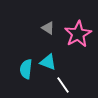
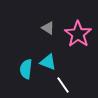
pink star: rotated 8 degrees counterclockwise
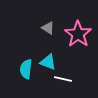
white line: moved 6 px up; rotated 42 degrees counterclockwise
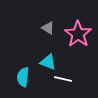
cyan semicircle: moved 3 px left, 8 px down
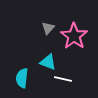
gray triangle: rotated 40 degrees clockwise
pink star: moved 4 px left, 2 px down
cyan semicircle: moved 1 px left, 1 px down
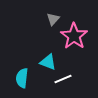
gray triangle: moved 5 px right, 9 px up
white line: rotated 36 degrees counterclockwise
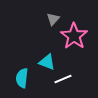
cyan triangle: moved 1 px left
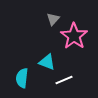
white line: moved 1 px right, 1 px down
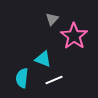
gray triangle: moved 1 px left
cyan triangle: moved 4 px left, 3 px up
white line: moved 10 px left
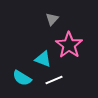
pink star: moved 5 px left, 9 px down
cyan semicircle: rotated 66 degrees counterclockwise
